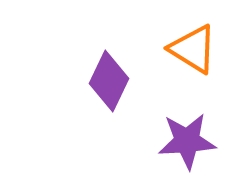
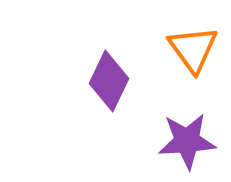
orange triangle: rotated 22 degrees clockwise
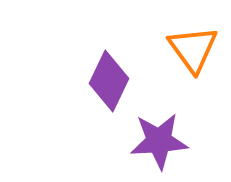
purple star: moved 28 px left
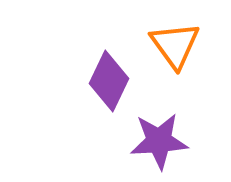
orange triangle: moved 18 px left, 4 px up
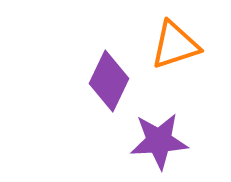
orange triangle: rotated 48 degrees clockwise
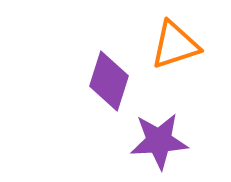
purple diamond: rotated 8 degrees counterclockwise
